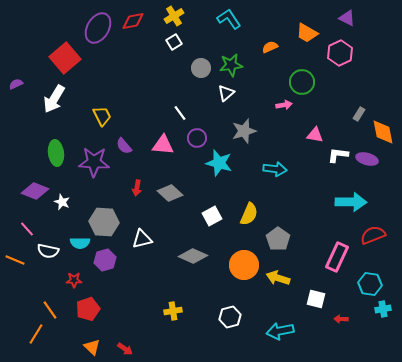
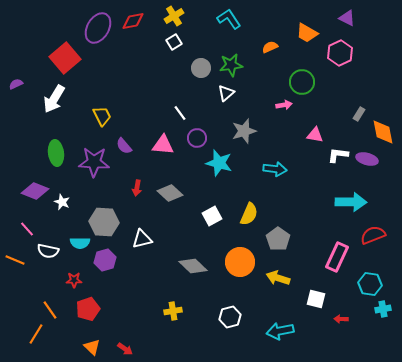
gray diamond at (193, 256): moved 10 px down; rotated 20 degrees clockwise
orange circle at (244, 265): moved 4 px left, 3 px up
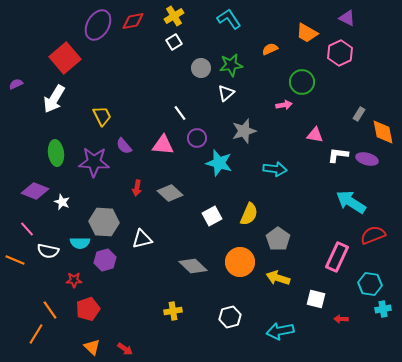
purple ellipse at (98, 28): moved 3 px up
orange semicircle at (270, 47): moved 2 px down
cyan arrow at (351, 202): rotated 148 degrees counterclockwise
